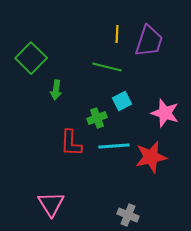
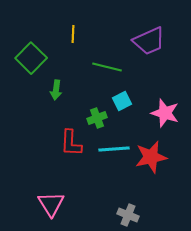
yellow line: moved 44 px left
purple trapezoid: rotated 48 degrees clockwise
cyan line: moved 3 px down
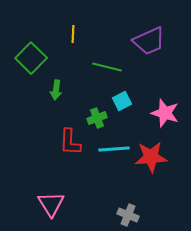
red L-shape: moved 1 px left, 1 px up
red star: rotated 8 degrees clockwise
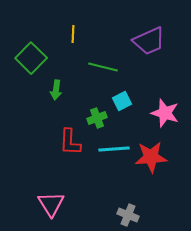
green line: moved 4 px left
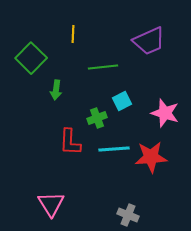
green line: rotated 20 degrees counterclockwise
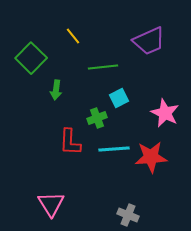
yellow line: moved 2 px down; rotated 42 degrees counterclockwise
cyan square: moved 3 px left, 3 px up
pink star: rotated 8 degrees clockwise
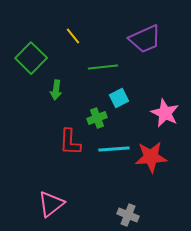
purple trapezoid: moved 4 px left, 2 px up
pink triangle: rotated 24 degrees clockwise
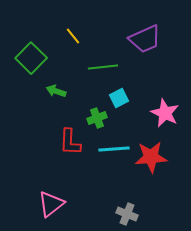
green arrow: moved 1 px down; rotated 102 degrees clockwise
gray cross: moved 1 px left, 1 px up
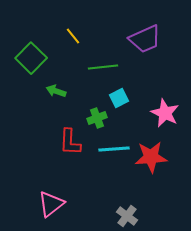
gray cross: moved 2 px down; rotated 15 degrees clockwise
